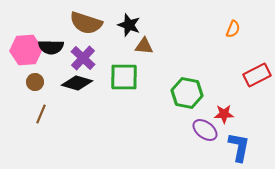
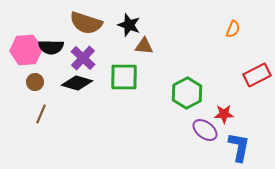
green hexagon: rotated 20 degrees clockwise
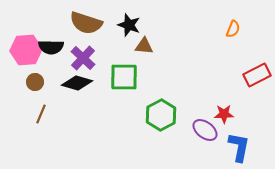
green hexagon: moved 26 px left, 22 px down
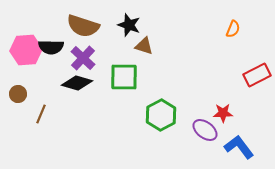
brown semicircle: moved 3 px left, 3 px down
brown triangle: rotated 12 degrees clockwise
brown circle: moved 17 px left, 12 px down
red star: moved 1 px left, 1 px up
blue L-shape: rotated 48 degrees counterclockwise
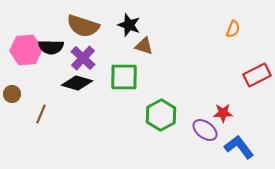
brown circle: moved 6 px left
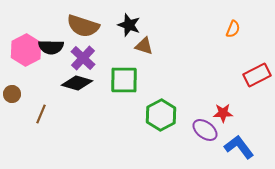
pink hexagon: rotated 24 degrees counterclockwise
green square: moved 3 px down
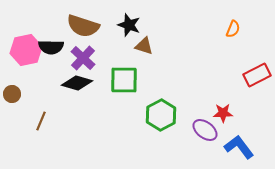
pink hexagon: rotated 16 degrees clockwise
brown line: moved 7 px down
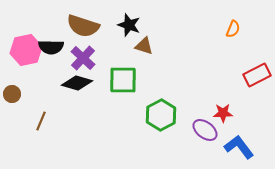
green square: moved 1 px left
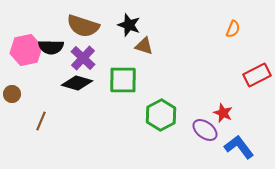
red star: rotated 24 degrees clockwise
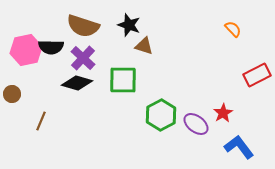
orange semicircle: rotated 66 degrees counterclockwise
red star: rotated 18 degrees clockwise
purple ellipse: moved 9 px left, 6 px up
